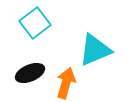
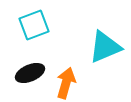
cyan square: moved 1 px left, 2 px down; rotated 16 degrees clockwise
cyan triangle: moved 10 px right, 3 px up
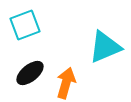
cyan square: moved 9 px left
black ellipse: rotated 16 degrees counterclockwise
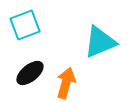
cyan triangle: moved 5 px left, 5 px up
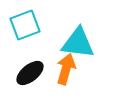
cyan triangle: moved 22 px left, 1 px down; rotated 30 degrees clockwise
orange arrow: moved 14 px up
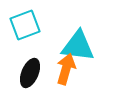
cyan triangle: moved 3 px down
black ellipse: rotated 28 degrees counterclockwise
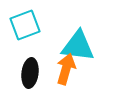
black ellipse: rotated 16 degrees counterclockwise
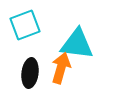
cyan triangle: moved 1 px left, 2 px up
orange arrow: moved 5 px left, 1 px up
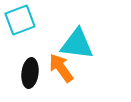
cyan square: moved 5 px left, 5 px up
orange arrow: rotated 52 degrees counterclockwise
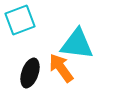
black ellipse: rotated 12 degrees clockwise
